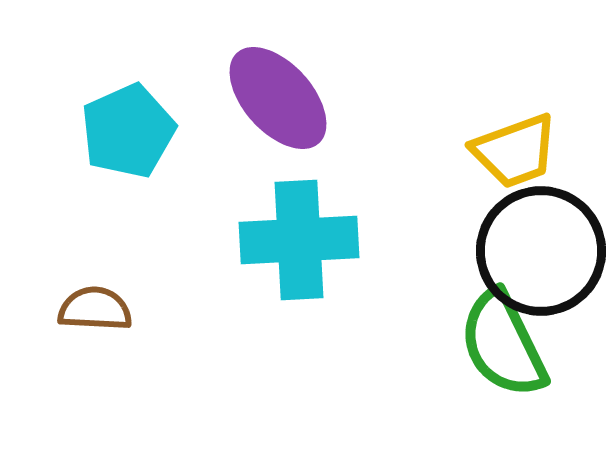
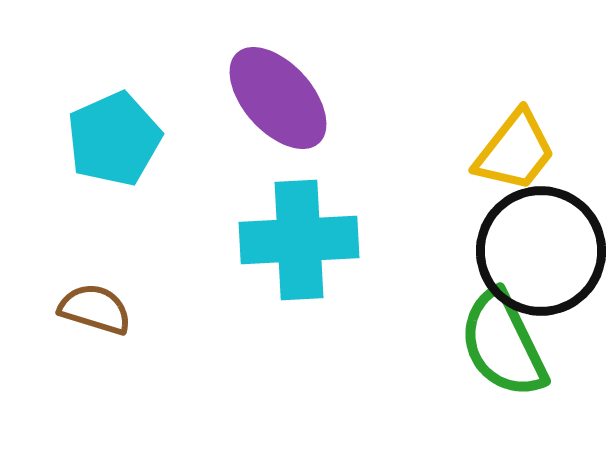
cyan pentagon: moved 14 px left, 8 px down
yellow trapezoid: rotated 32 degrees counterclockwise
brown semicircle: rotated 14 degrees clockwise
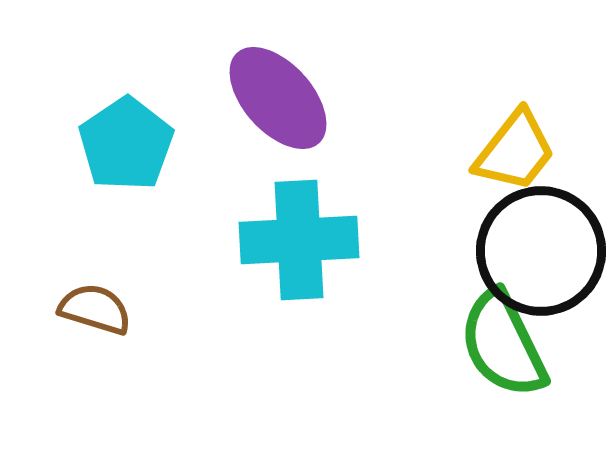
cyan pentagon: moved 12 px right, 5 px down; rotated 10 degrees counterclockwise
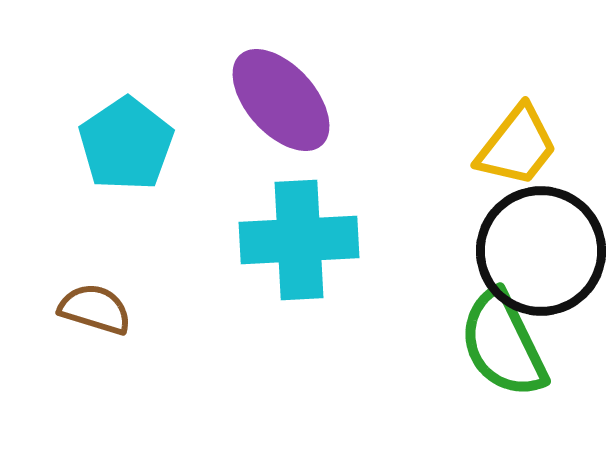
purple ellipse: moved 3 px right, 2 px down
yellow trapezoid: moved 2 px right, 5 px up
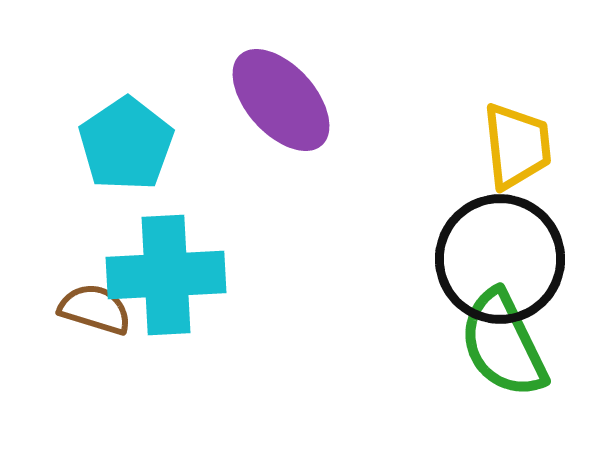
yellow trapezoid: rotated 44 degrees counterclockwise
cyan cross: moved 133 px left, 35 px down
black circle: moved 41 px left, 8 px down
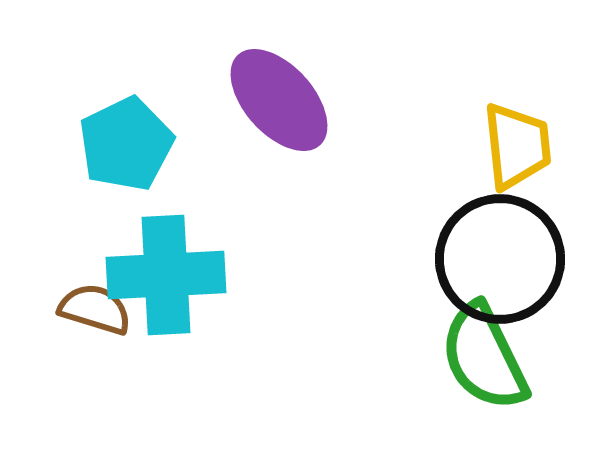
purple ellipse: moved 2 px left
cyan pentagon: rotated 8 degrees clockwise
green semicircle: moved 19 px left, 13 px down
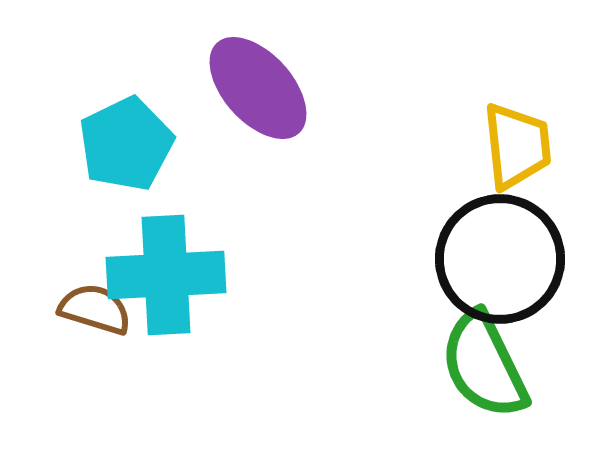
purple ellipse: moved 21 px left, 12 px up
green semicircle: moved 8 px down
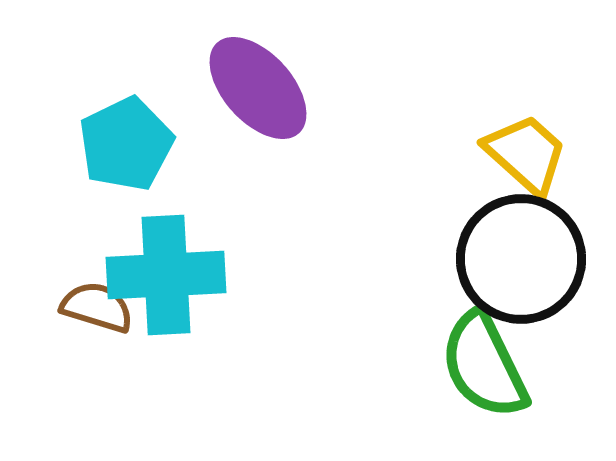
yellow trapezoid: moved 9 px right, 8 px down; rotated 42 degrees counterclockwise
black circle: moved 21 px right
brown semicircle: moved 2 px right, 2 px up
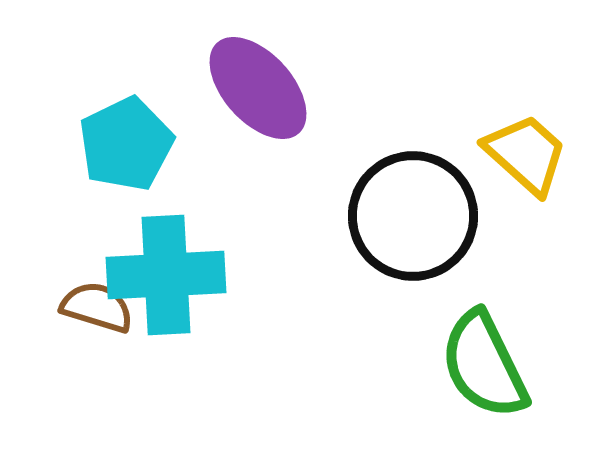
black circle: moved 108 px left, 43 px up
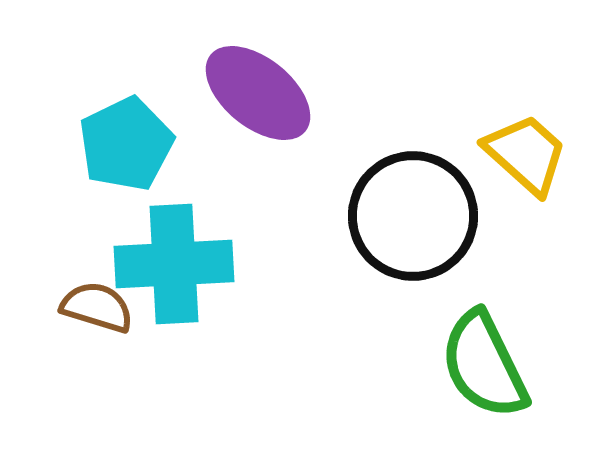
purple ellipse: moved 5 px down; rotated 9 degrees counterclockwise
cyan cross: moved 8 px right, 11 px up
